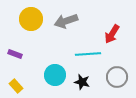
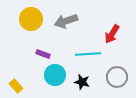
purple rectangle: moved 28 px right
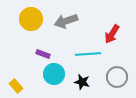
cyan circle: moved 1 px left, 1 px up
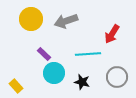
purple rectangle: moved 1 px right; rotated 24 degrees clockwise
cyan circle: moved 1 px up
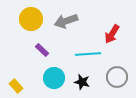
purple rectangle: moved 2 px left, 4 px up
cyan circle: moved 5 px down
